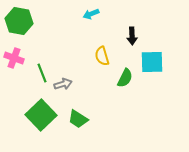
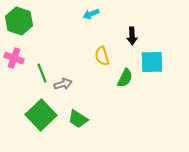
green hexagon: rotated 8 degrees clockwise
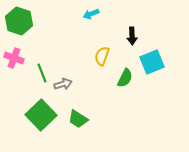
yellow semicircle: rotated 36 degrees clockwise
cyan square: rotated 20 degrees counterclockwise
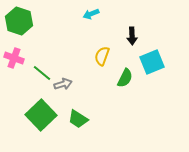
green line: rotated 30 degrees counterclockwise
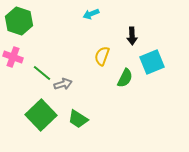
pink cross: moved 1 px left, 1 px up
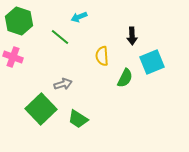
cyan arrow: moved 12 px left, 3 px down
yellow semicircle: rotated 24 degrees counterclockwise
green line: moved 18 px right, 36 px up
green square: moved 6 px up
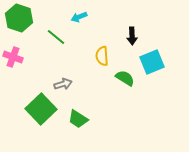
green hexagon: moved 3 px up
green line: moved 4 px left
green semicircle: rotated 84 degrees counterclockwise
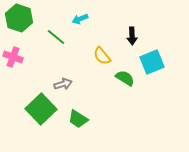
cyan arrow: moved 1 px right, 2 px down
yellow semicircle: rotated 36 degrees counterclockwise
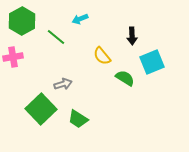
green hexagon: moved 3 px right, 3 px down; rotated 12 degrees clockwise
pink cross: rotated 30 degrees counterclockwise
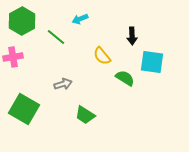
cyan square: rotated 30 degrees clockwise
green square: moved 17 px left; rotated 16 degrees counterclockwise
green trapezoid: moved 7 px right, 4 px up
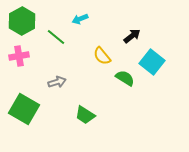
black arrow: rotated 126 degrees counterclockwise
pink cross: moved 6 px right, 1 px up
cyan square: rotated 30 degrees clockwise
gray arrow: moved 6 px left, 2 px up
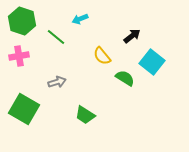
green hexagon: rotated 12 degrees counterclockwise
